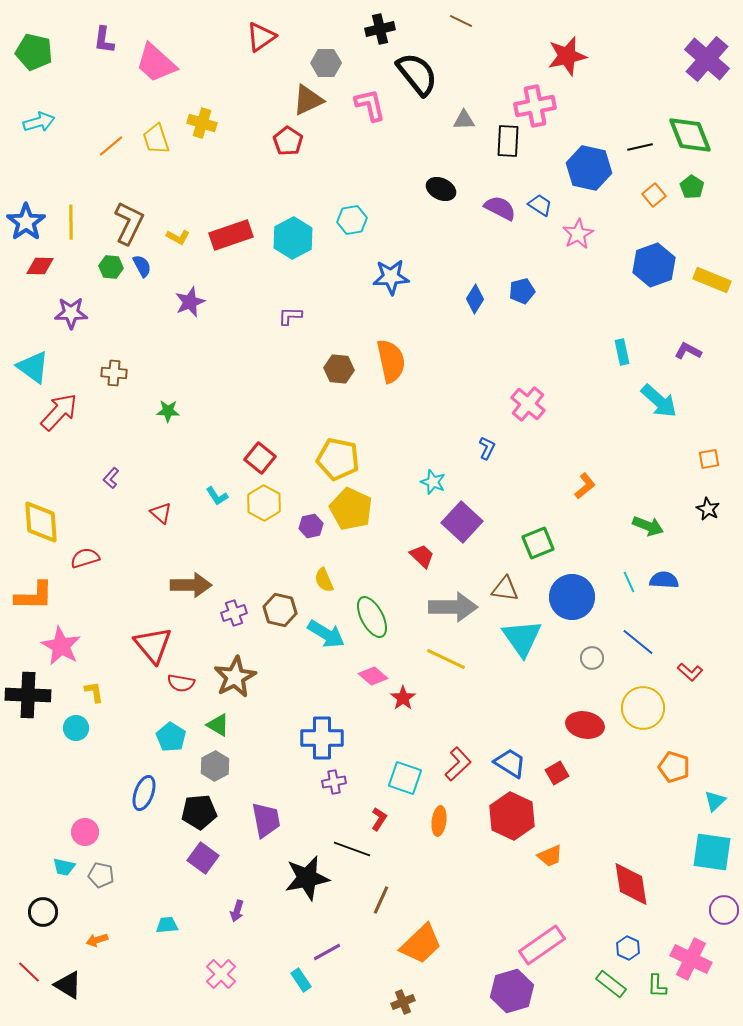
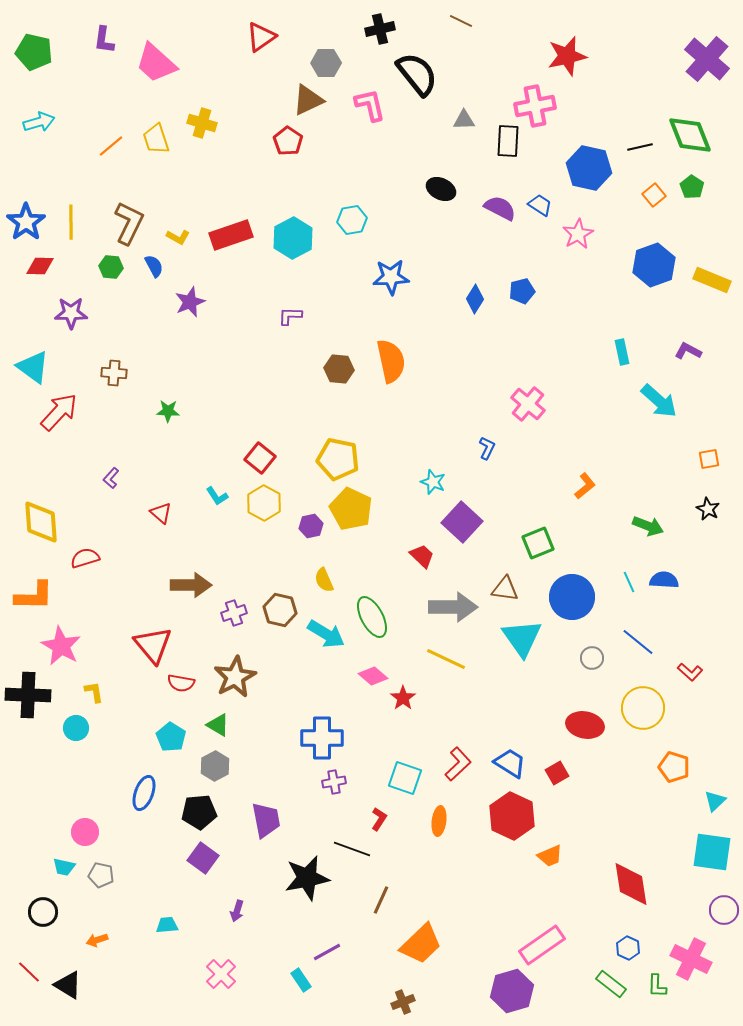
blue semicircle at (142, 266): moved 12 px right
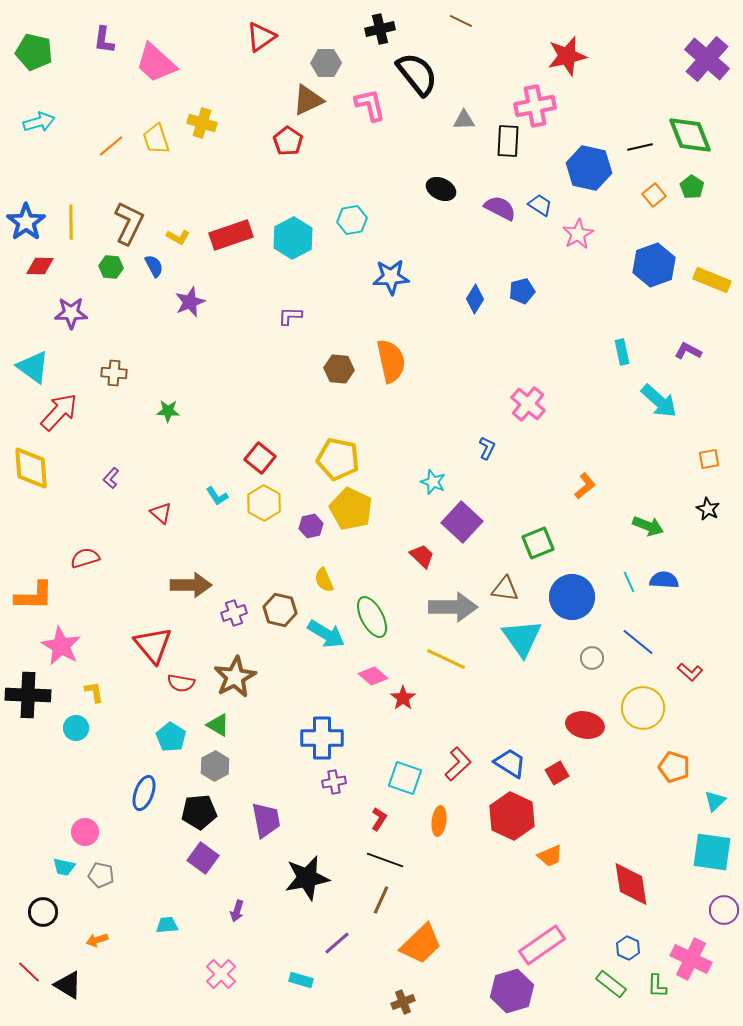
yellow diamond at (41, 522): moved 10 px left, 54 px up
black line at (352, 849): moved 33 px right, 11 px down
purple line at (327, 952): moved 10 px right, 9 px up; rotated 12 degrees counterclockwise
cyan rectangle at (301, 980): rotated 40 degrees counterclockwise
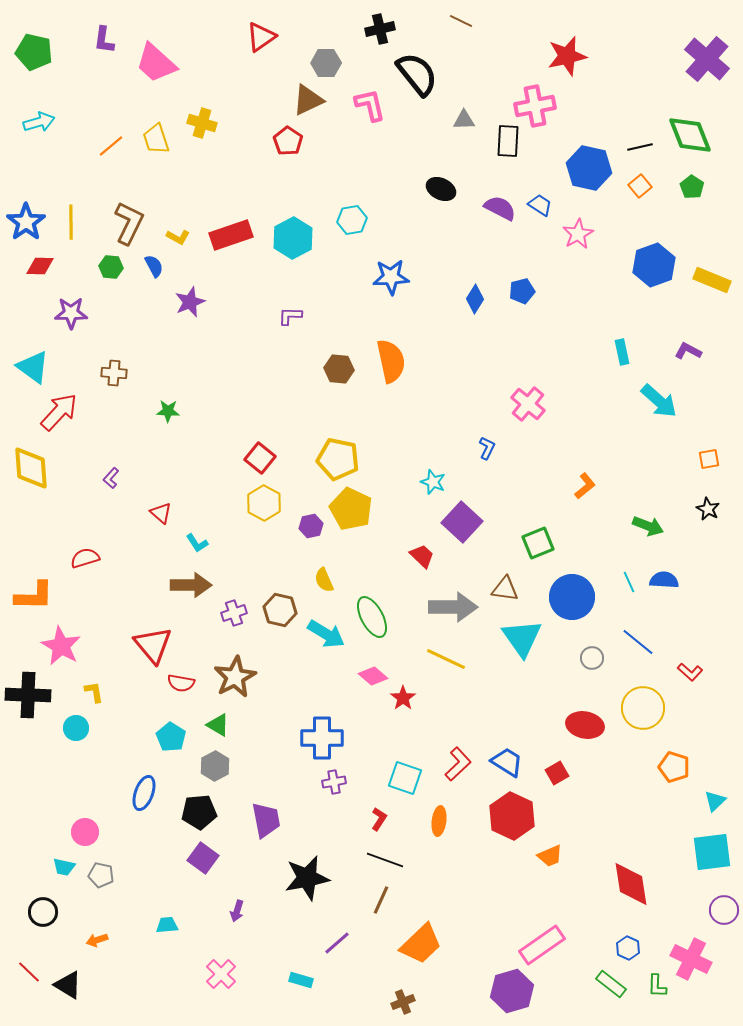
orange square at (654, 195): moved 14 px left, 9 px up
cyan L-shape at (217, 496): moved 20 px left, 47 px down
blue trapezoid at (510, 763): moved 3 px left, 1 px up
cyan square at (712, 852): rotated 15 degrees counterclockwise
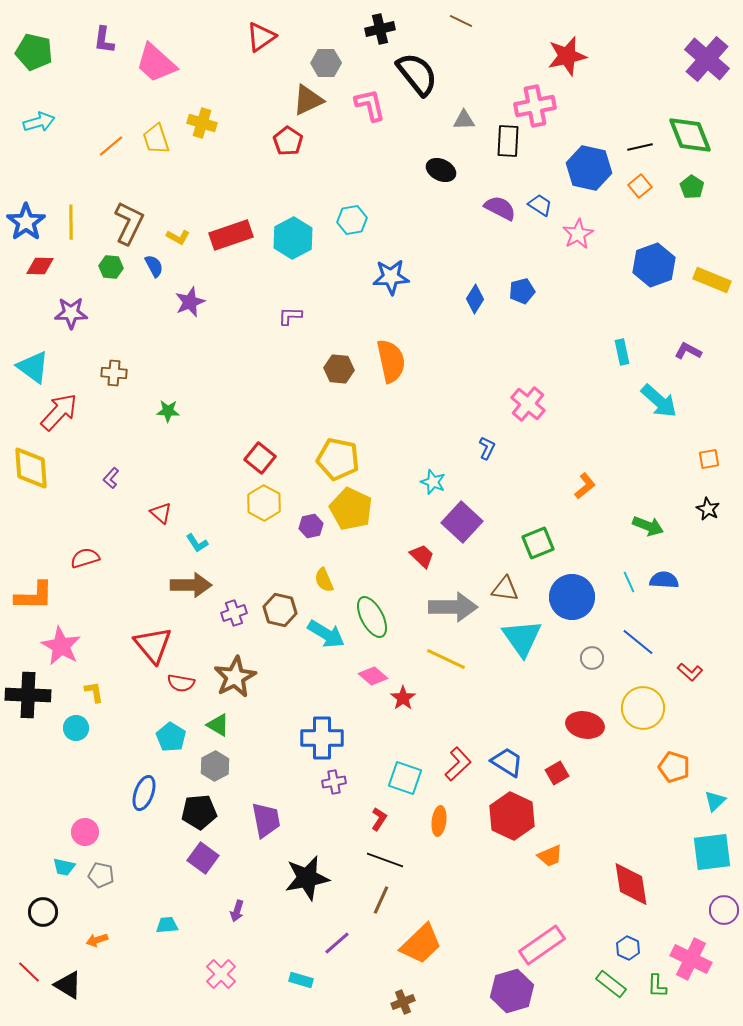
black ellipse at (441, 189): moved 19 px up
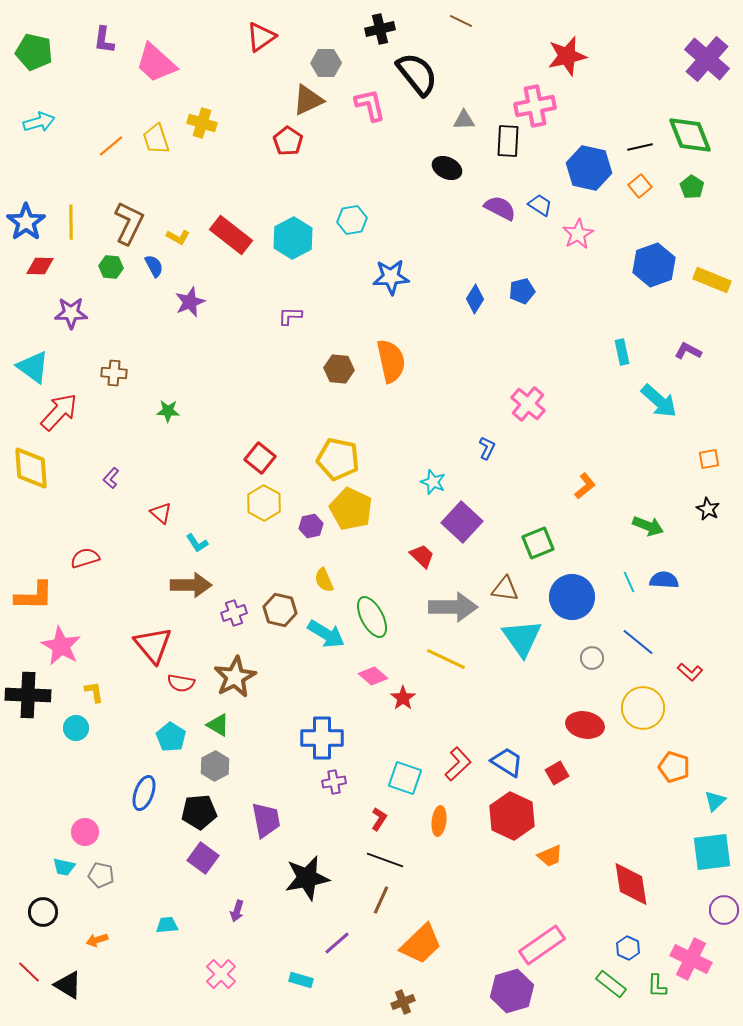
black ellipse at (441, 170): moved 6 px right, 2 px up
red rectangle at (231, 235): rotated 57 degrees clockwise
